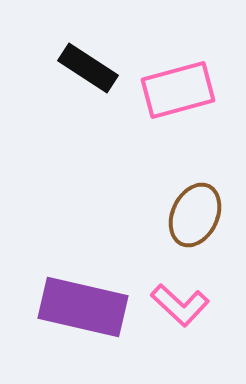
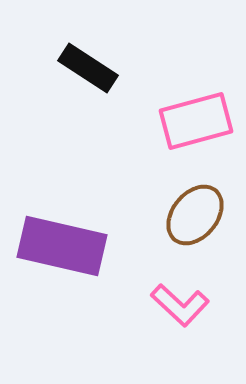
pink rectangle: moved 18 px right, 31 px down
brown ellipse: rotated 14 degrees clockwise
purple rectangle: moved 21 px left, 61 px up
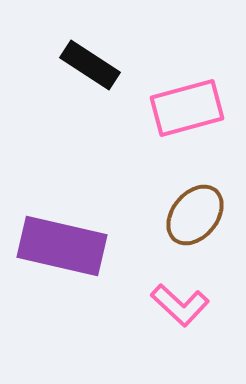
black rectangle: moved 2 px right, 3 px up
pink rectangle: moved 9 px left, 13 px up
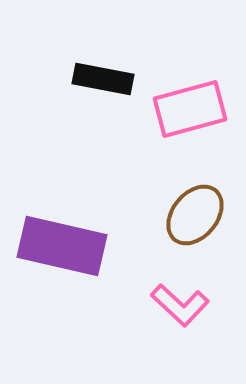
black rectangle: moved 13 px right, 14 px down; rotated 22 degrees counterclockwise
pink rectangle: moved 3 px right, 1 px down
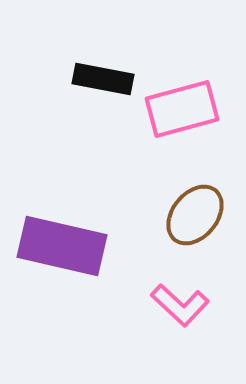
pink rectangle: moved 8 px left
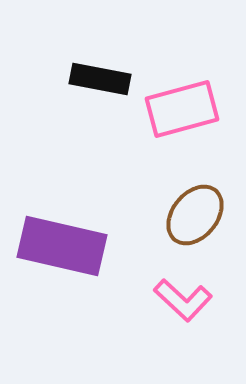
black rectangle: moved 3 px left
pink L-shape: moved 3 px right, 5 px up
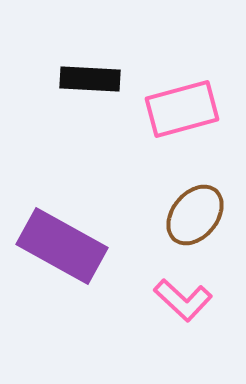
black rectangle: moved 10 px left; rotated 8 degrees counterclockwise
purple rectangle: rotated 16 degrees clockwise
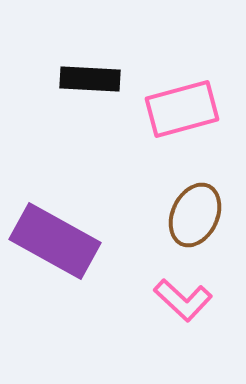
brown ellipse: rotated 14 degrees counterclockwise
purple rectangle: moved 7 px left, 5 px up
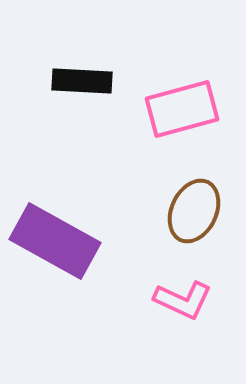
black rectangle: moved 8 px left, 2 px down
brown ellipse: moved 1 px left, 4 px up
pink L-shape: rotated 18 degrees counterclockwise
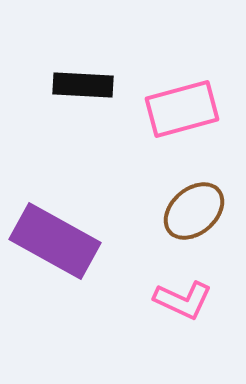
black rectangle: moved 1 px right, 4 px down
brown ellipse: rotated 24 degrees clockwise
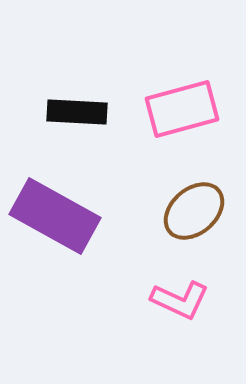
black rectangle: moved 6 px left, 27 px down
purple rectangle: moved 25 px up
pink L-shape: moved 3 px left
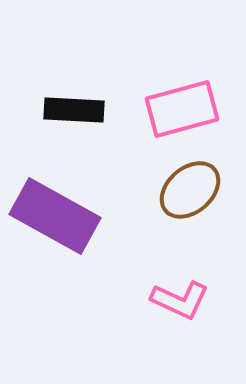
black rectangle: moved 3 px left, 2 px up
brown ellipse: moved 4 px left, 21 px up
